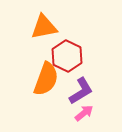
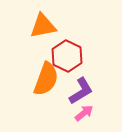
orange triangle: moved 1 px left, 1 px up
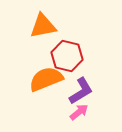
red hexagon: rotated 12 degrees counterclockwise
orange semicircle: rotated 132 degrees counterclockwise
pink arrow: moved 5 px left, 1 px up
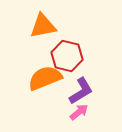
orange semicircle: moved 1 px left, 1 px up
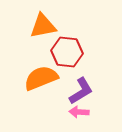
red hexagon: moved 4 px up; rotated 8 degrees counterclockwise
orange semicircle: moved 4 px left
pink arrow: rotated 138 degrees counterclockwise
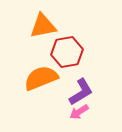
red hexagon: rotated 16 degrees counterclockwise
purple L-shape: moved 1 px down
pink arrow: rotated 36 degrees counterclockwise
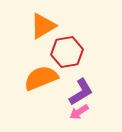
orange triangle: rotated 20 degrees counterclockwise
